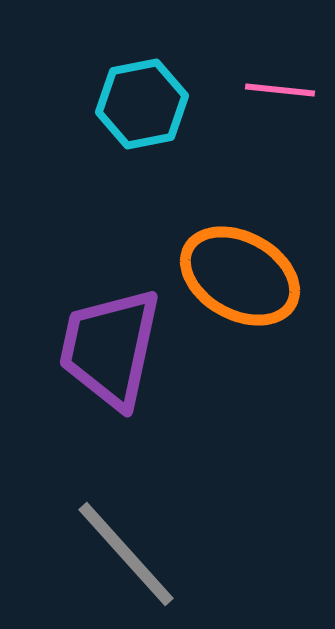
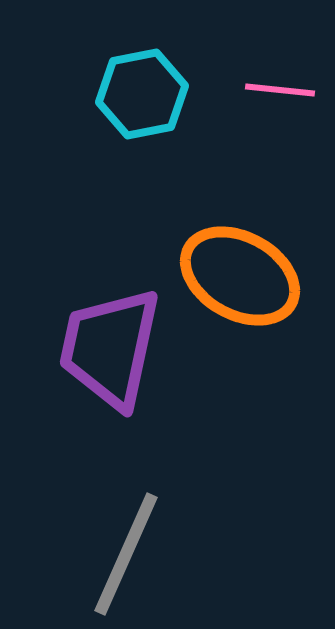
cyan hexagon: moved 10 px up
gray line: rotated 66 degrees clockwise
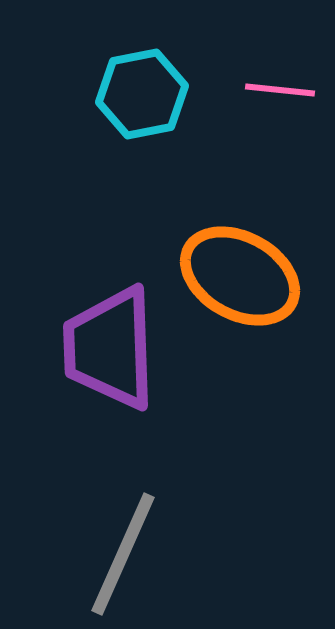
purple trapezoid: rotated 14 degrees counterclockwise
gray line: moved 3 px left
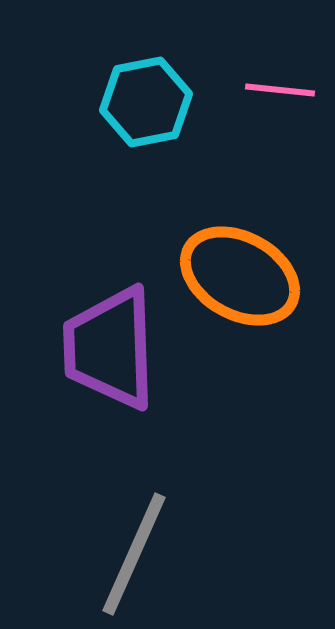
cyan hexagon: moved 4 px right, 8 px down
gray line: moved 11 px right
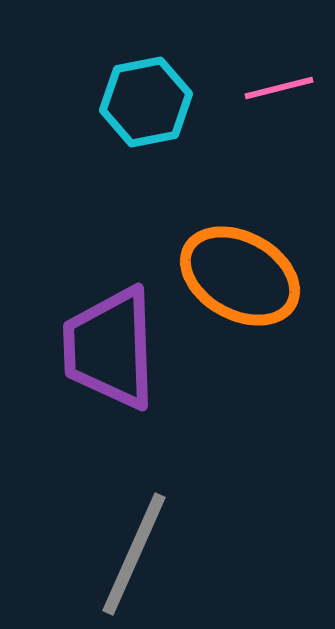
pink line: moved 1 px left, 2 px up; rotated 20 degrees counterclockwise
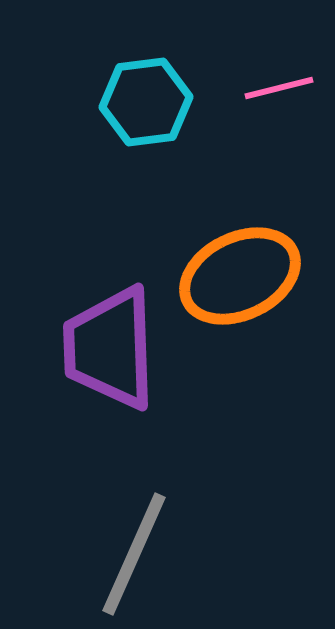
cyan hexagon: rotated 4 degrees clockwise
orange ellipse: rotated 55 degrees counterclockwise
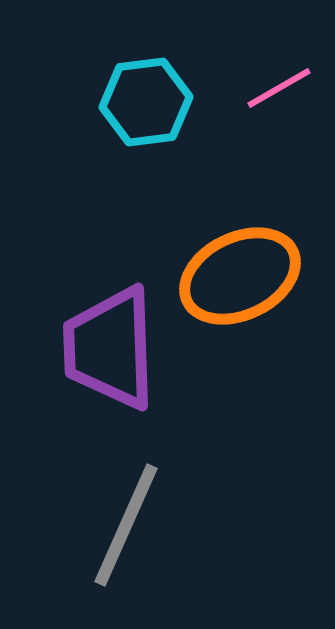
pink line: rotated 16 degrees counterclockwise
gray line: moved 8 px left, 29 px up
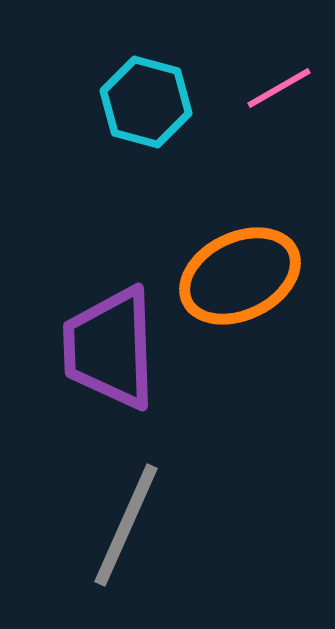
cyan hexagon: rotated 22 degrees clockwise
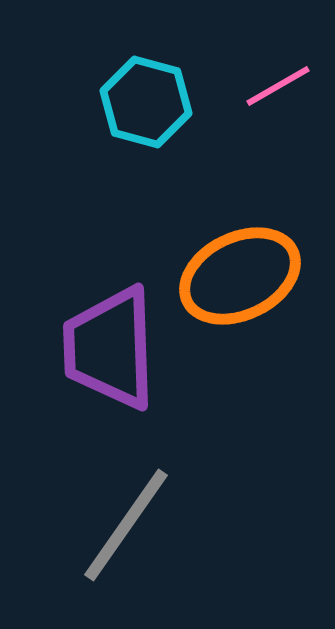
pink line: moved 1 px left, 2 px up
gray line: rotated 11 degrees clockwise
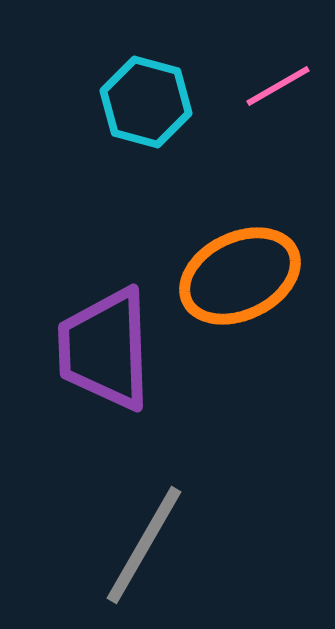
purple trapezoid: moved 5 px left, 1 px down
gray line: moved 18 px right, 20 px down; rotated 5 degrees counterclockwise
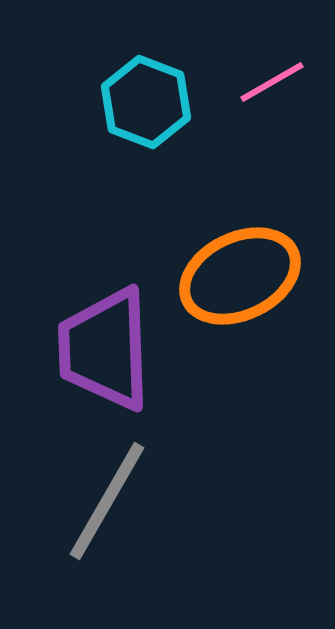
pink line: moved 6 px left, 4 px up
cyan hexagon: rotated 6 degrees clockwise
gray line: moved 37 px left, 44 px up
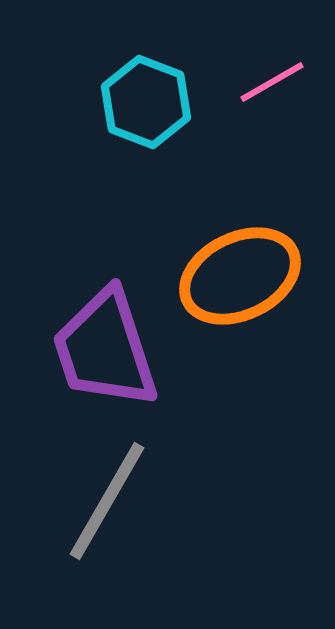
purple trapezoid: rotated 16 degrees counterclockwise
